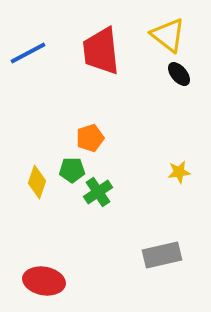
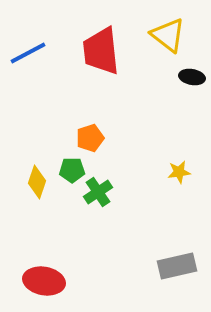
black ellipse: moved 13 px right, 3 px down; rotated 40 degrees counterclockwise
gray rectangle: moved 15 px right, 11 px down
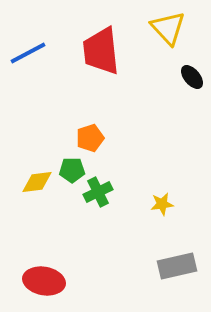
yellow triangle: moved 7 px up; rotated 9 degrees clockwise
black ellipse: rotated 40 degrees clockwise
yellow star: moved 17 px left, 32 px down
yellow diamond: rotated 64 degrees clockwise
green cross: rotated 8 degrees clockwise
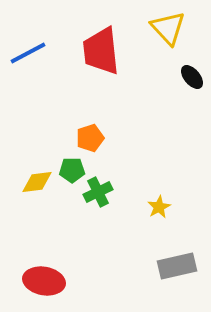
yellow star: moved 3 px left, 3 px down; rotated 20 degrees counterclockwise
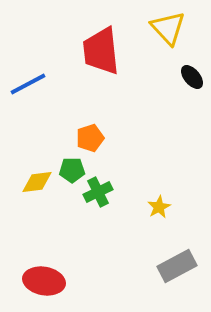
blue line: moved 31 px down
gray rectangle: rotated 15 degrees counterclockwise
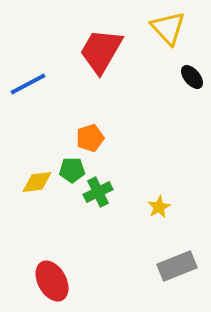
red trapezoid: rotated 36 degrees clockwise
gray rectangle: rotated 6 degrees clockwise
red ellipse: moved 8 px right; rotated 51 degrees clockwise
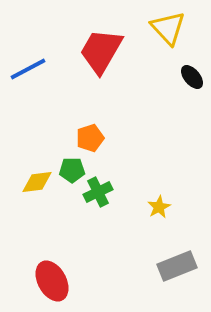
blue line: moved 15 px up
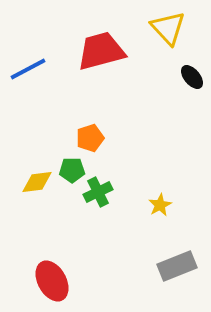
red trapezoid: rotated 45 degrees clockwise
yellow star: moved 1 px right, 2 px up
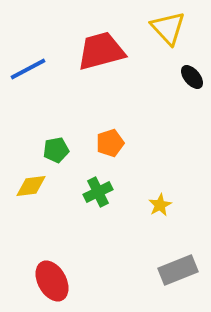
orange pentagon: moved 20 px right, 5 px down
green pentagon: moved 16 px left, 20 px up; rotated 10 degrees counterclockwise
yellow diamond: moved 6 px left, 4 px down
gray rectangle: moved 1 px right, 4 px down
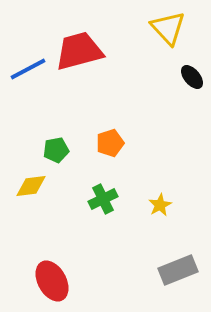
red trapezoid: moved 22 px left
green cross: moved 5 px right, 7 px down
